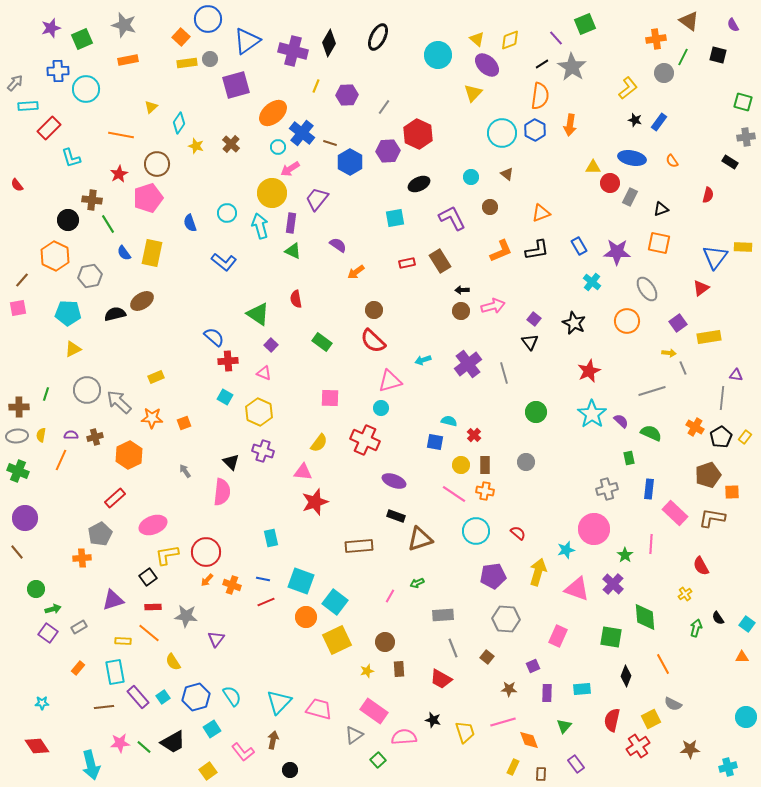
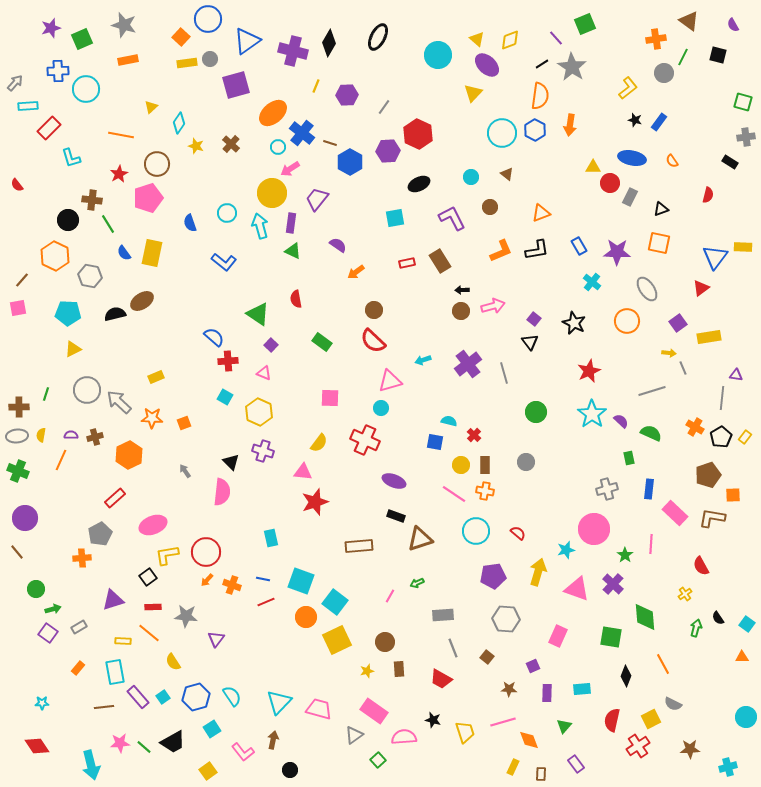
gray hexagon at (90, 276): rotated 20 degrees clockwise
orange square at (732, 492): moved 1 px right, 3 px down
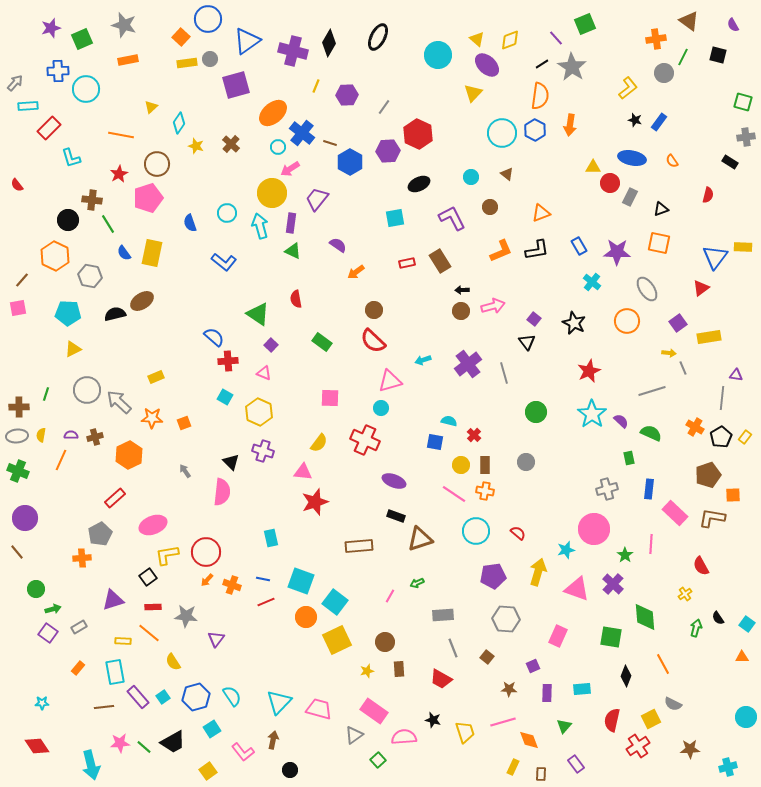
black triangle at (530, 342): moved 3 px left
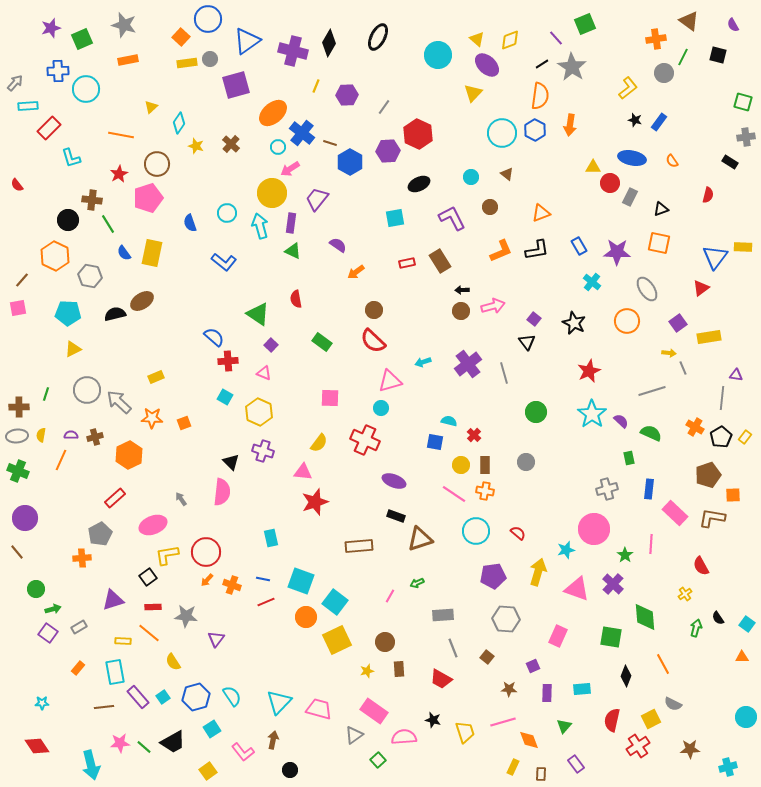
cyan arrow at (423, 360): moved 2 px down
gray arrow at (185, 471): moved 4 px left, 28 px down
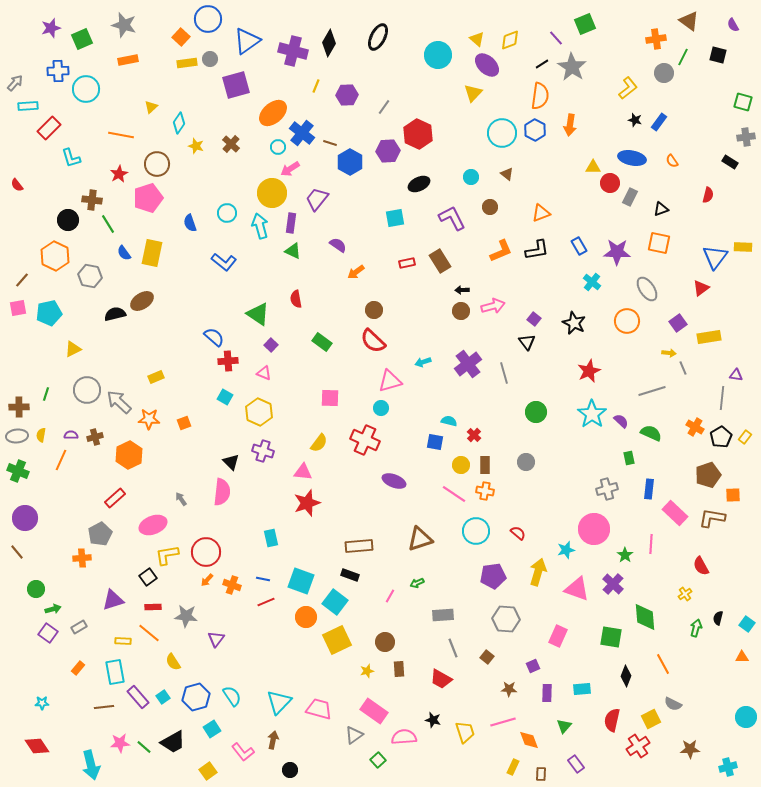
cyan pentagon at (68, 313): moved 19 px left; rotated 15 degrees counterclockwise
orange star at (152, 418): moved 3 px left, 1 px down
red star at (315, 502): moved 8 px left, 1 px down
black rectangle at (396, 516): moved 46 px left, 59 px down
black semicircle at (718, 618): rotated 48 degrees clockwise
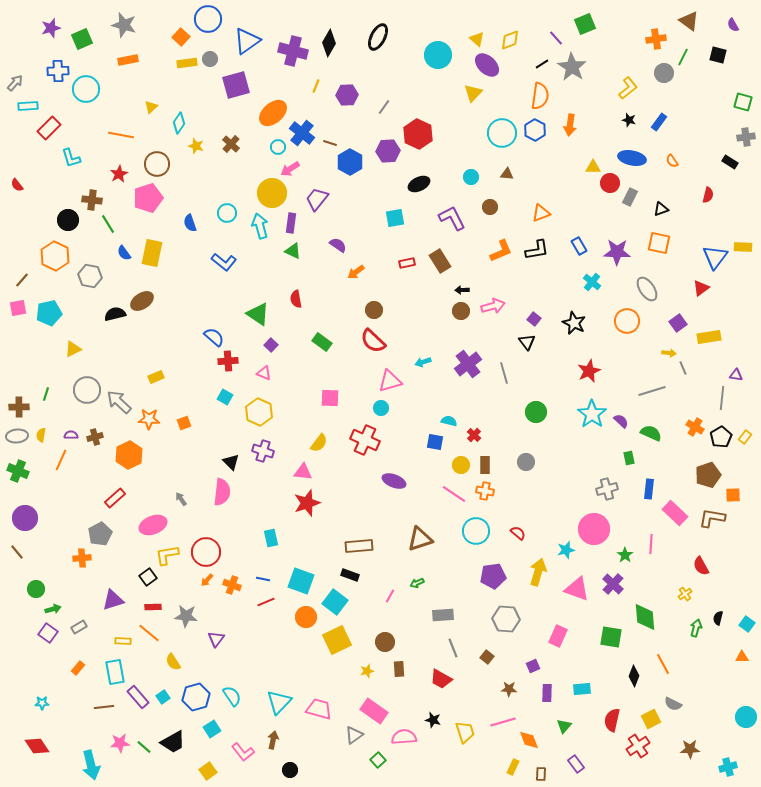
black star at (635, 120): moved 6 px left
brown triangle at (507, 174): rotated 32 degrees counterclockwise
black diamond at (626, 676): moved 8 px right
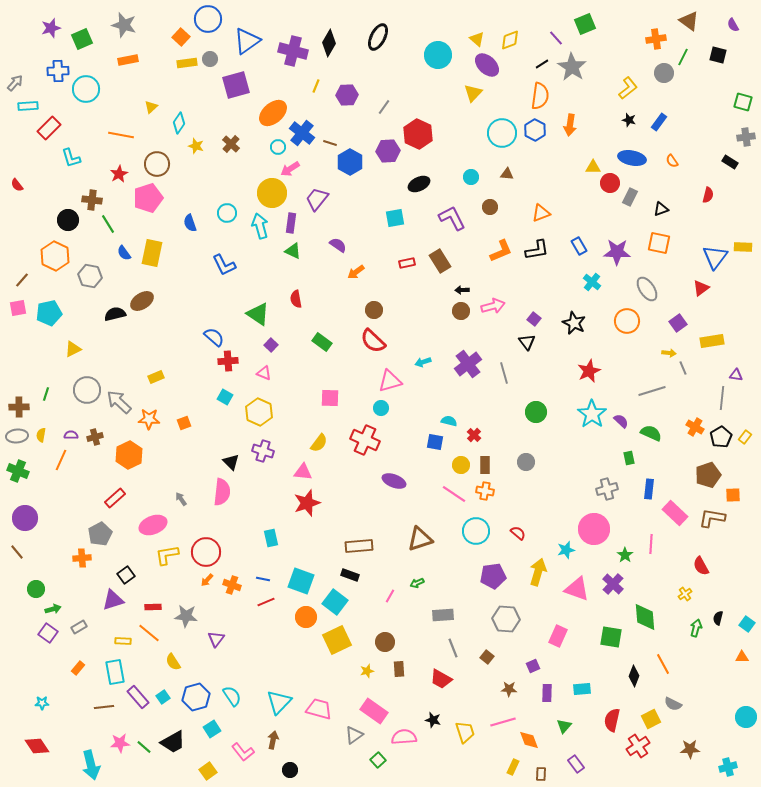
blue L-shape at (224, 262): moved 3 px down; rotated 25 degrees clockwise
yellow rectangle at (709, 337): moved 3 px right, 4 px down
black square at (148, 577): moved 22 px left, 2 px up
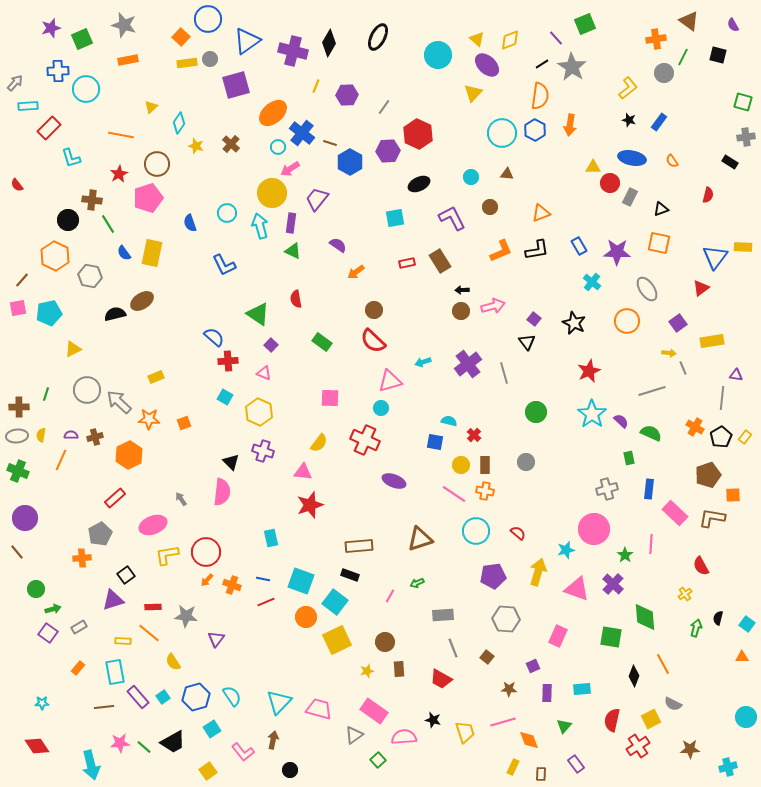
red star at (307, 503): moved 3 px right, 2 px down
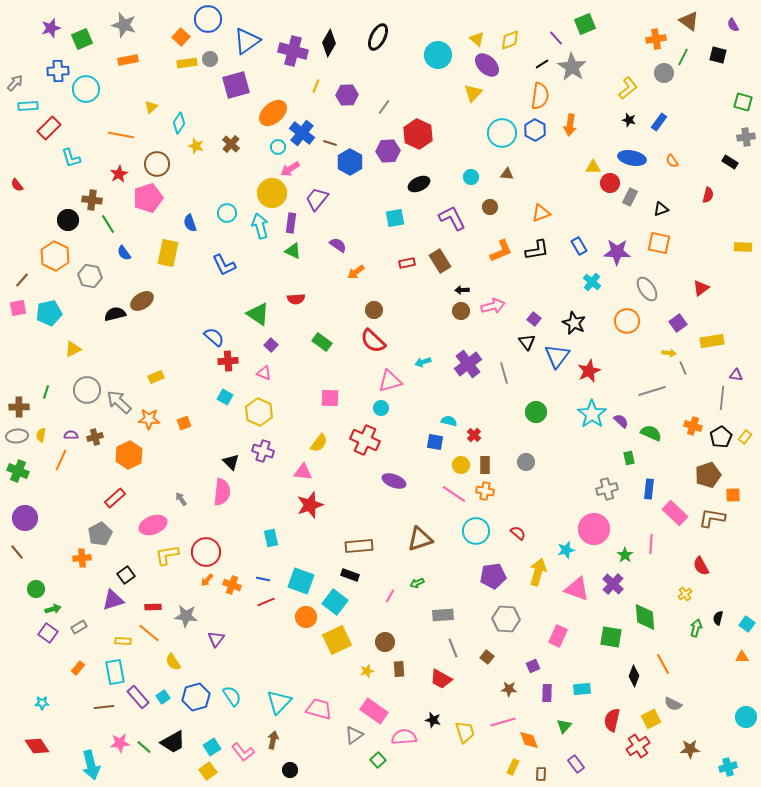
yellow rectangle at (152, 253): moved 16 px right
blue triangle at (715, 257): moved 158 px left, 99 px down
red semicircle at (296, 299): rotated 84 degrees counterclockwise
green line at (46, 394): moved 2 px up
orange cross at (695, 427): moved 2 px left, 1 px up; rotated 12 degrees counterclockwise
cyan square at (212, 729): moved 18 px down
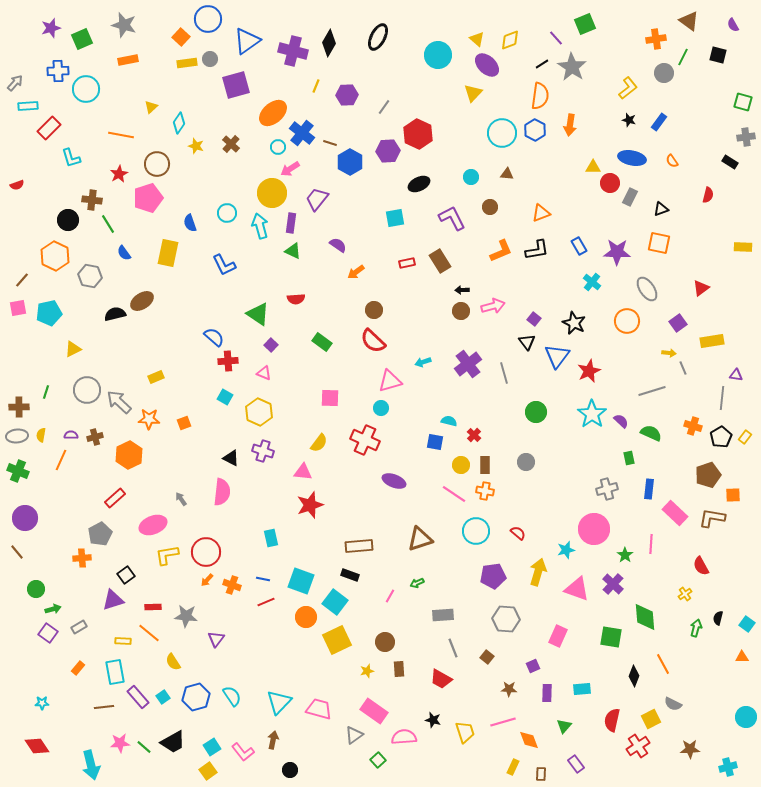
red semicircle at (17, 185): rotated 72 degrees counterclockwise
black triangle at (231, 462): moved 4 px up; rotated 18 degrees counterclockwise
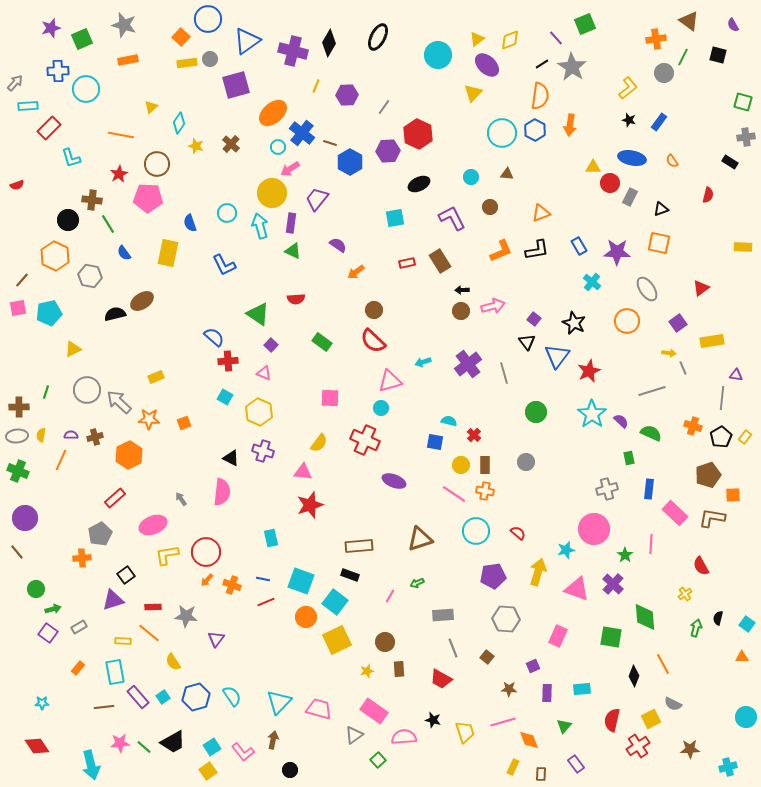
yellow triangle at (477, 39): rotated 42 degrees clockwise
pink pentagon at (148, 198): rotated 20 degrees clockwise
